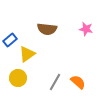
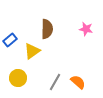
brown semicircle: rotated 96 degrees counterclockwise
yellow triangle: moved 5 px right, 3 px up
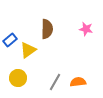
yellow triangle: moved 4 px left, 1 px up
orange semicircle: rotated 49 degrees counterclockwise
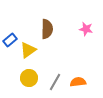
yellow circle: moved 11 px right
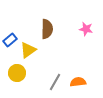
yellow circle: moved 12 px left, 5 px up
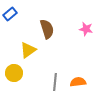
brown semicircle: rotated 18 degrees counterclockwise
blue rectangle: moved 26 px up
yellow circle: moved 3 px left
gray line: rotated 24 degrees counterclockwise
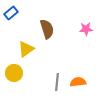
blue rectangle: moved 1 px right, 1 px up
pink star: rotated 16 degrees counterclockwise
yellow triangle: moved 2 px left, 1 px up
gray line: moved 2 px right
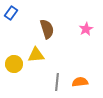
blue rectangle: rotated 16 degrees counterclockwise
pink star: rotated 24 degrees counterclockwise
yellow triangle: moved 10 px right, 6 px down; rotated 30 degrees clockwise
yellow circle: moved 9 px up
orange semicircle: moved 2 px right
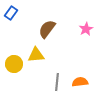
brown semicircle: rotated 126 degrees counterclockwise
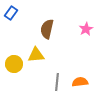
brown semicircle: rotated 24 degrees counterclockwise
